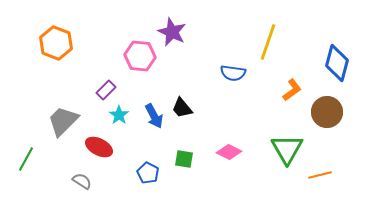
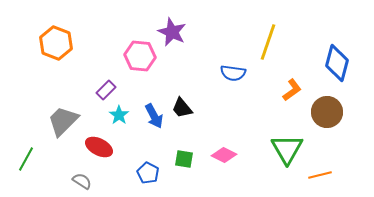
pink diamond: moved 5 px left, 3 px down
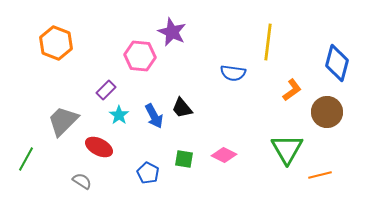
yellow line: rotated 12 degrees counterclockwise
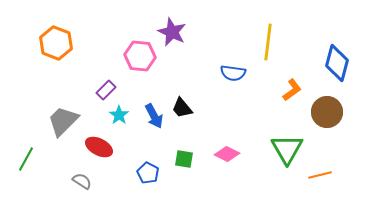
pink diamond: moved 3 px right, 1 px up
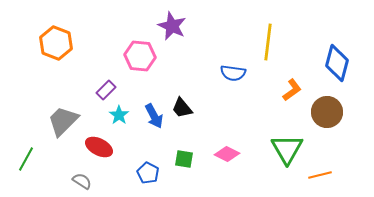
purple star: moved 6 px up
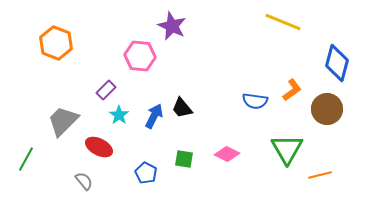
yellow line: moved 15 px right, 20 px up; rotated 75 degrees counterclockwise
blue semicircle: moved 22 px right, 28 px down
brown circle: moved 3 px up
blue arrow: rotated 125 degrees counterclockwise
blue pentagon: moved 2 px left
gray semicircle: moved 2 px right; rotated 18 degrees clockwise
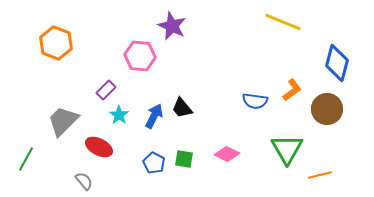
blue pentagon: moved 8 px right, 10 px up
